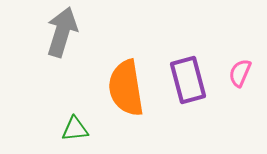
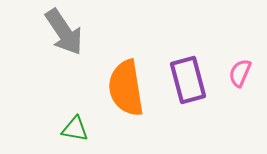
gray arrow: moved 2 px right; rotated 129 degrees clockwise
green triangle: rotated 16 degrees clockwise
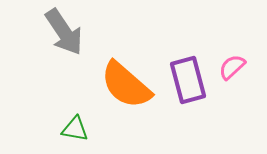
pink semicircle: moved 8 px left, 6 px up; rotated 24 degrees clockwise
orange semicircle: moved 3 px up; rotated 40 degrees counterclockwise
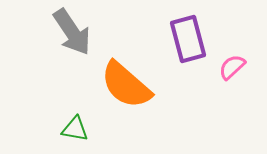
gray arrow: moved 8 px right
purple rectangle: moved 41 px up
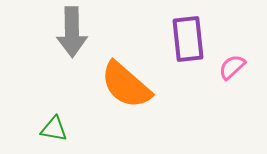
gray arrow: rotated 33 degrees clockwise
purple rectangle: rotated 9 degrees clockwise
green triangle: moved 21 px left
